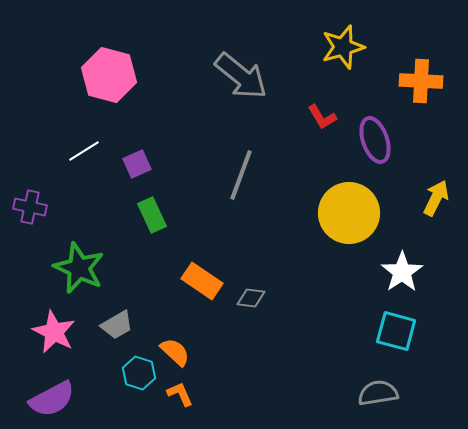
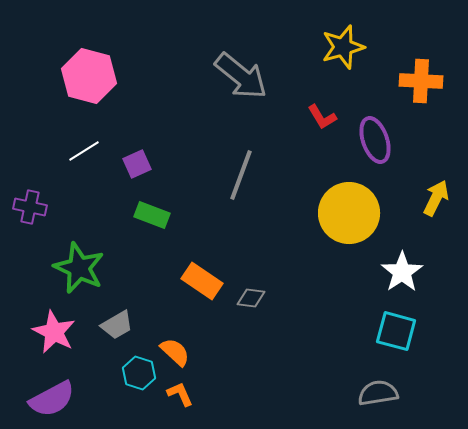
pink hexagon: moved 20 px left, 1 px down
green rectangle: rotated 44 degrees counterclockwise
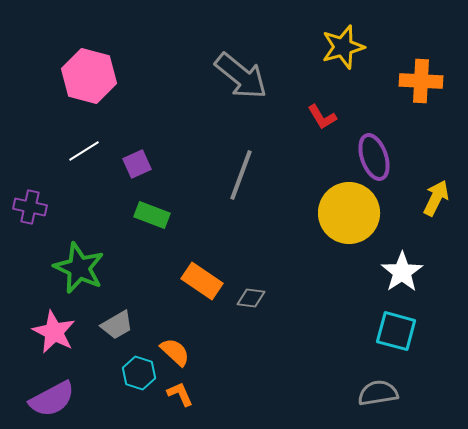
purple ellipse: moved 1 px left, 17 px down
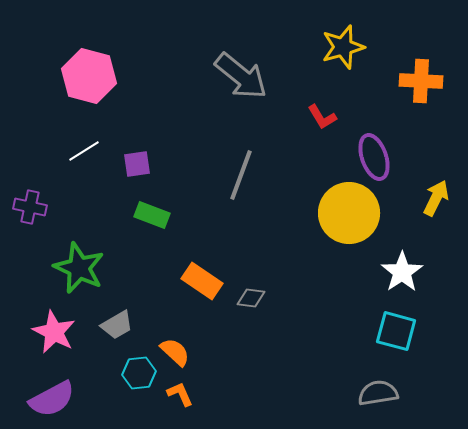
purple square: rotated 16 degrees clockwise
cyan hexagon: rotated 24 degrees counterclockwise
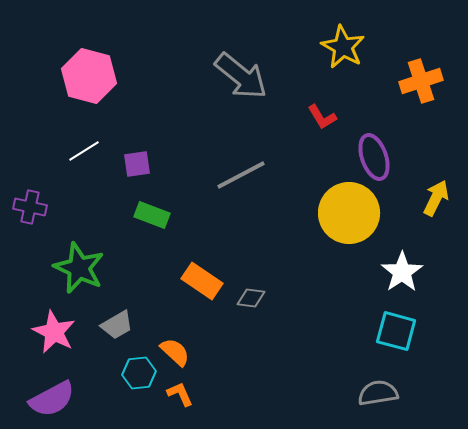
yellow star: rotated 27 degrees counterclockwise
orange cross: rotated 21 degrees counterclockwise
gray line: rotated 42 degrees clockwise
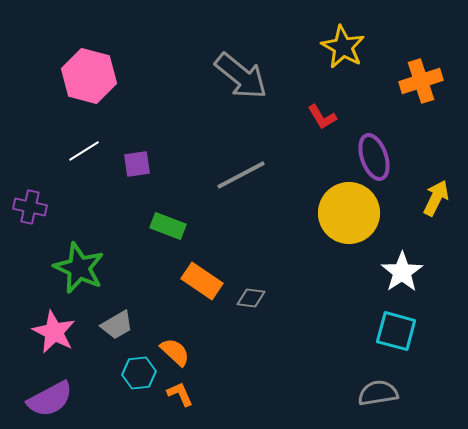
green rectangle: moved 16 px right, 11 px down
purple semicircle: moved 2 px left
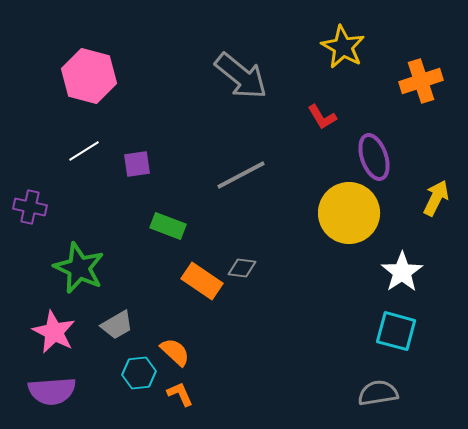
gray diamond: moved 9 px left, 30 px up
purple semicircle: moved 2 px right, 8 px up; rotated 24 degrees clockwise
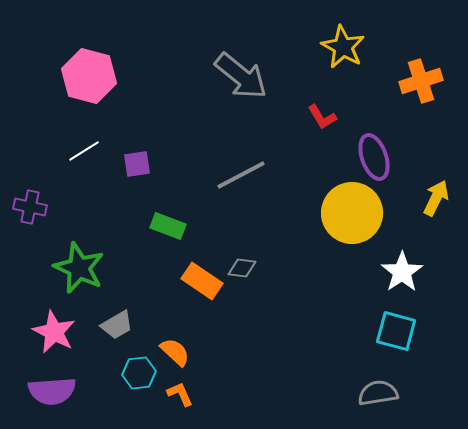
yellow circle: moved 3 px right
